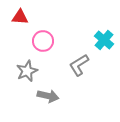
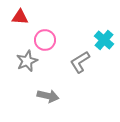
pink circle: moved 2 px right, 1 px up
gray L-shape: moved 1 px right, 3 px up
gray star: moved 10 px up
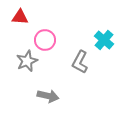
gray L-shape: rotated 30 degrees counterclockwise
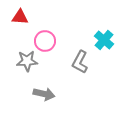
pink circle: moved 1 px down
gray star: rotated 20 degrees clockwise
gray arrow: moved 4 px left, 2 px up
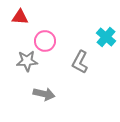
cyan cross: moved 2 px right, 3 px up
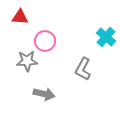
gray L-shape: moved 3 px right, 7 px down
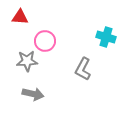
cyan cross: rotated 24 degrees counterclockwise
gray arrow: moved 11 px left
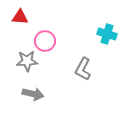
cyan cross: moved 1 px right, 3 px up
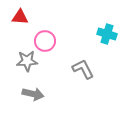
gray L-shape: rotated 125 degrees clockwise
